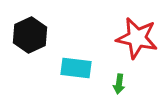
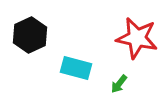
cyan rectangle: rotated 8 degrees clockwise
green arrow: rotated 30 degrees clockwise
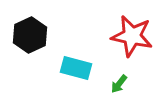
red star: moved 5 px left, 2 px up
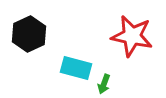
black hexagon: moved 1 px left, 1 px up
green arrow: moved 15 px left; rotated 18 degrees counterclockwise
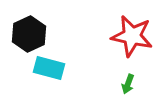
cyan rectangle: moved 27 px left
green arrow: moved 24 px right
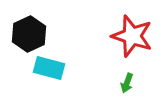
red star: rotated 6 degrees clockwise
green arrow: moved 1 px left, 1 px up
